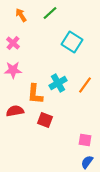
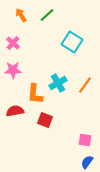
green line: moved 3 px left, 2 px down
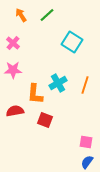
orange line: rotated 18 degrees counterclockwise
pink square: moved 1 px right, 2 px down
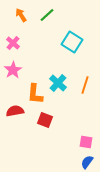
pink star: rotated 30 degrees counterclockwise
cyan cross: rotated 18 degrees counterclockwise
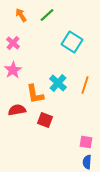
orange L-shape: rotated 15 degrees counterclockwise
red semicircle: moved 2 px right, 1 px up
blue semicircle: rotated 32 degrees counterclockwise
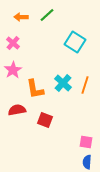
orange arrow: moved 2 px down; rotated 56 degrees counterclockwise
cyan square: moved 3 px right
cyan cross: moved 5 px right
orange L-shape: moved 5 px up
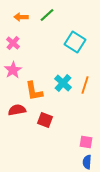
orange L-shape: moved 1 px left, 2 px down
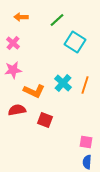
green line: moved 10 px right, 5 px down
pink star: rotated 24 degrees clockwise
orange L-shape: rotated 55 degrees counterclockwise
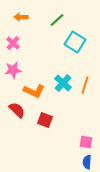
red semicircle: rotated 54 degrees clockwise
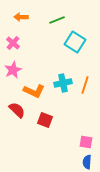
green line: rotated 21 degrees clockwise
pink star: rotated 18 degrees counterclockwise
cyan cross: rotated 36 degrees clockwise
